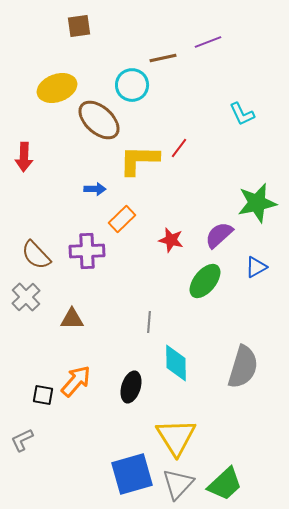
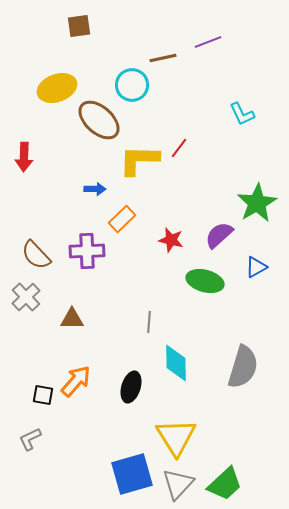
green star: rotated 18 degrees counterclockwise
green ellipse: rotated 66 degrees clockwise
gray L-shape: moved 8 px right, 1 px up
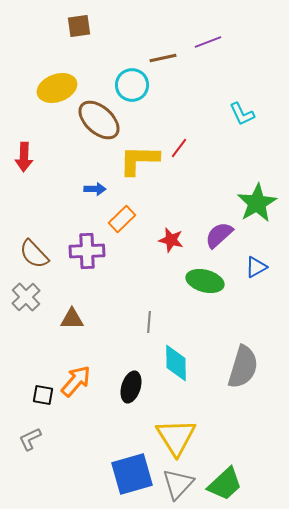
brown semicircle: moved 2 px left, 1 px up
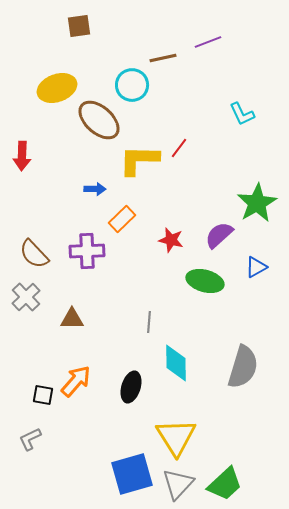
red arrow: moved 2 px left, 1 px up
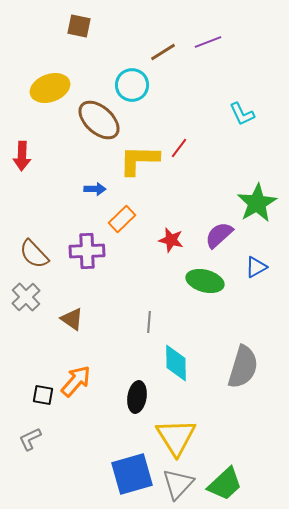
brown square: rotated 20 degrees clockwise
brown line: moved 6 px up; rotated 20 degrees counterclockwise
yellow ellipse: moved 7 px left
brown triangle: rotated 35 degrees clockwise
black ellipse: moved 6 px right, 10 px down; rotated 8 degrees counterclockwise
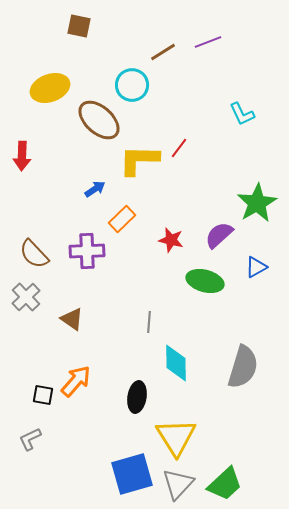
blue arrow: rotated 35 degrees counterclockwise
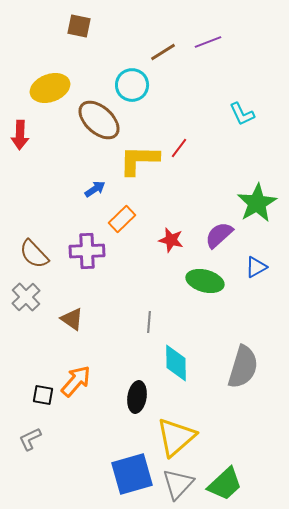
red arrow: moved 2 px left, 21 px up
yellow triangle: rotated 21 degrees clockwise
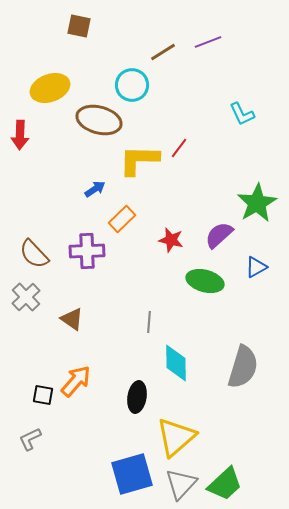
brown ellipse: rotated 27 degrees counterclockwise
gray triangle: moved 3 px right
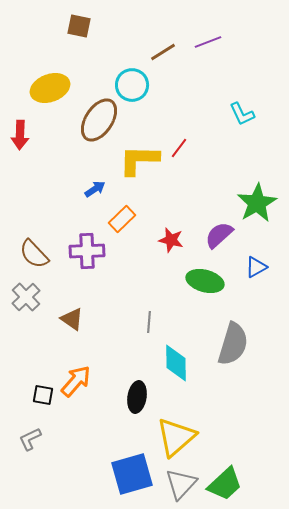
brown ellipse: rotated 72 degrees counterclockwise
gray semicircle: moved 10 px left, 23 px up
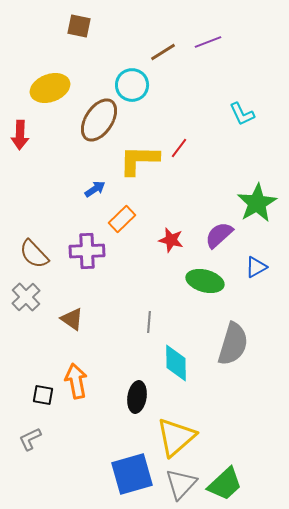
orange arrow: rotated 52 degrees counterclockwise
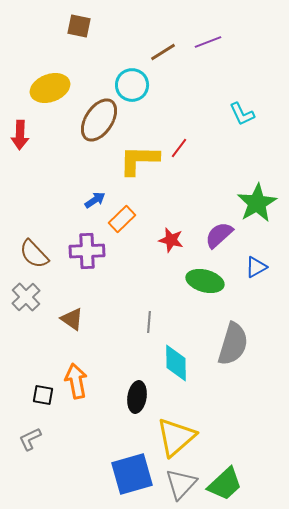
blue arrow: moved 11 px down
